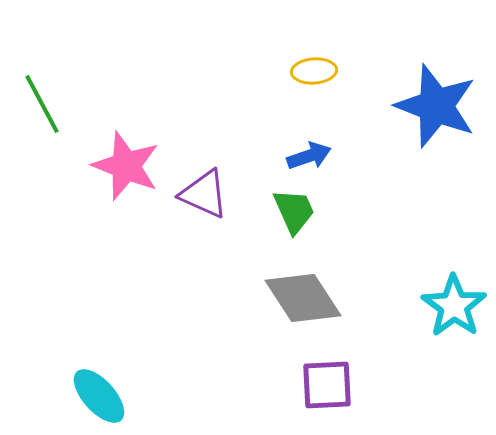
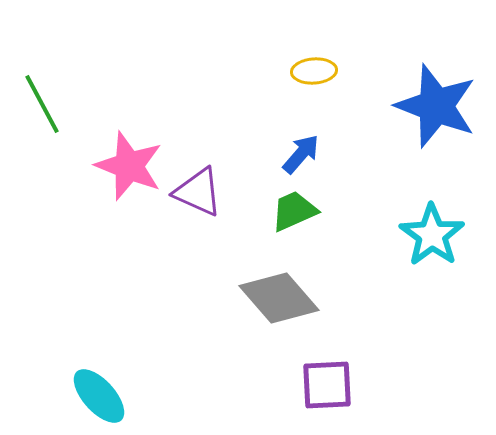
blue arrow: moved 8 px left, 2 px up; rotated 30 degrees counterclockwise
pink star: moved 3 px right
purple triangle: moved 6 px left, 2 px up
green trapezoid: rotated 90 degrees counterclockwise
gray diamond: moved 24 px left; rotated 8 degrees counterclockwise
cyan star: moved 22 px left, 71 px up
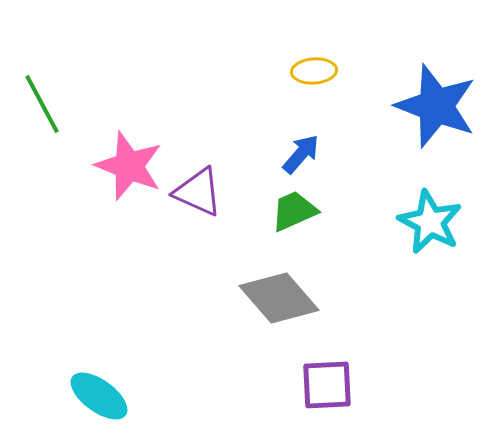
cyan star: moved 2 px left, 13 px up; rotated 8 degrees counterclockwise
cyan ellipse: rotated 12 degrees counterclockwise
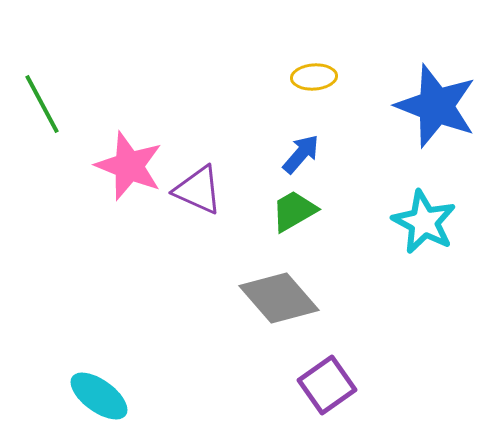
yellow ellipse: moved 6 px down
purple triangle: moved 2 px up
green trapezoid: rotated 6 degrees counterclockwise
cyan star: moved 6 px left
purple square: rotated 32 degrees counterclockwise
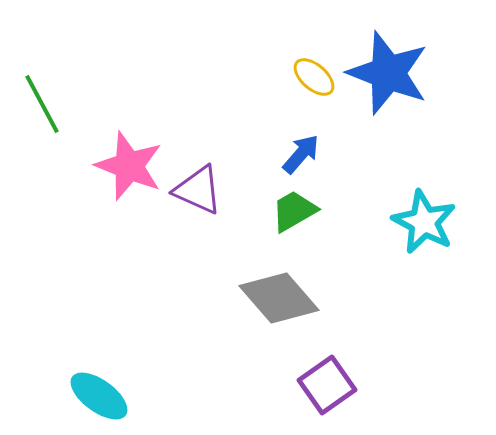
yellow ellipse: rotated 45 degrees clockwise
blue star: moved 48 px left, 33 px up
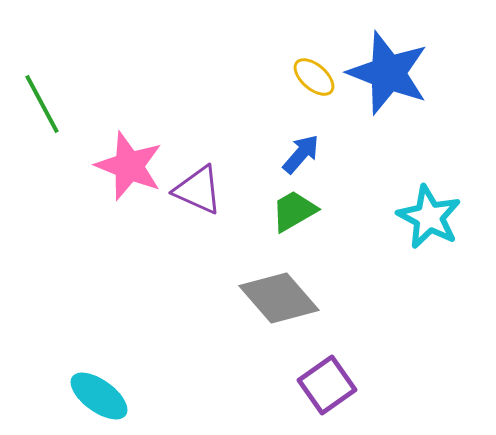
cyan star: moved 5 px right, 5 px up
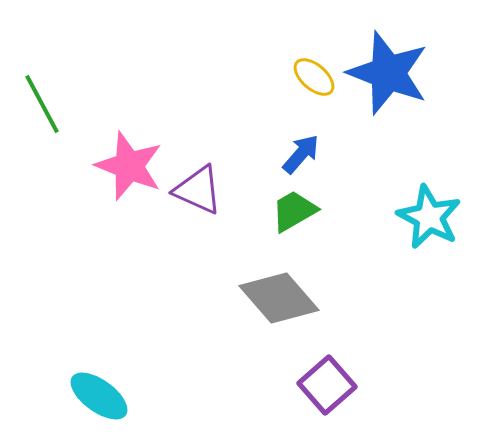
purple square: rotated 6 degrees counterclockwise
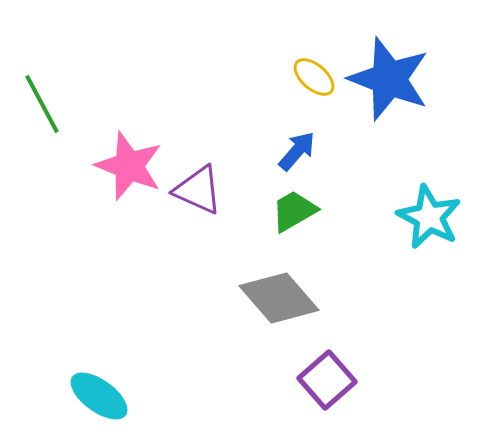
blue star: moved 1 px right, 6 px down
blue arrow: moved 4 px left, 3 px up
purple square: moved 5 px up
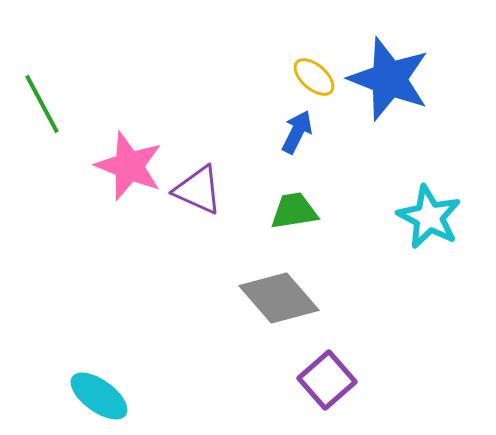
blue arrow: moved 19 px up; rotated 15 degrees counterclockwise
green trapezoid: rotated 21 degrees clockwise
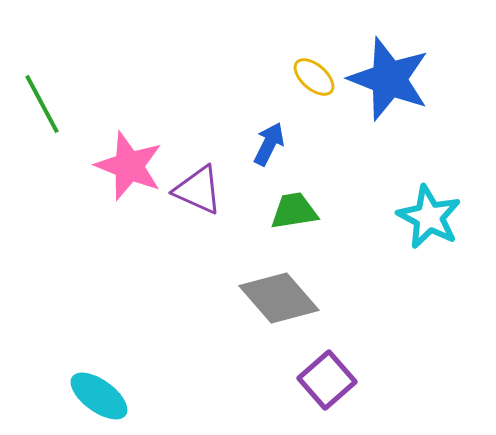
blue arrow: moved 28 px left, 12 px down
